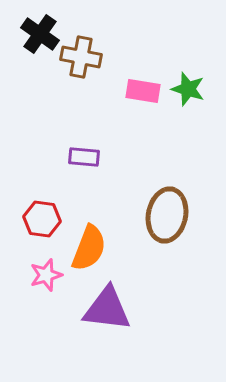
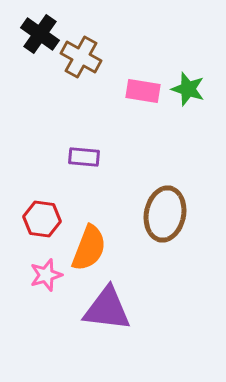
brown cross: rotated 18 degrees clockwise
brown ellipse: moved 2 px left, 1 px up
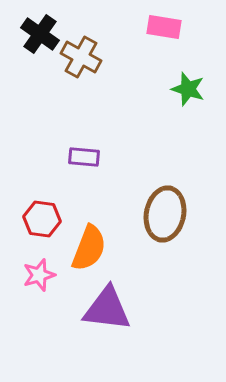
pink rectangle: moved 21 px right, 64 px up
pink star: moved 7 px left
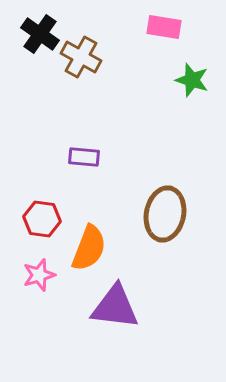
green star: moved 4 px right, 9 px up
purple triangle: moved 8 px right, 2 px up
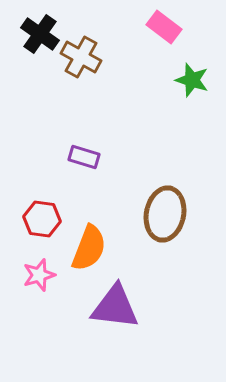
pink rectangle: rotated 28 degrees clockwise
purple rectangle: rotated 12 degrees clockwise
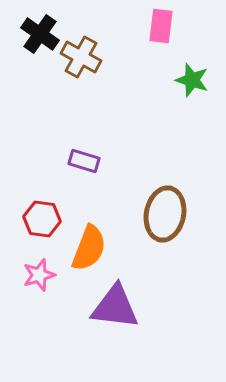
pink rectangle: moved 3 px left, 1 px up; rotated 60 degrees clockwise
purple rectangle: moved 4 px down
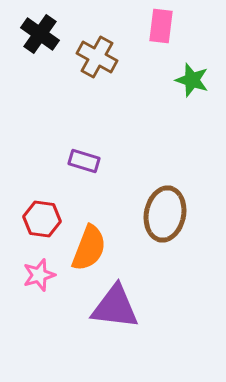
brown cross: moved 16 px right
